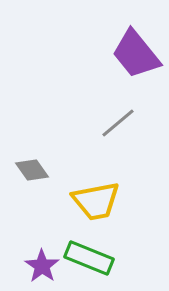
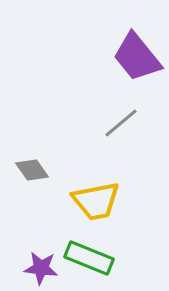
purple trapezoid: moved 1 px right, 3 px down
gray line: moved 3 px right
purple star: moved 1 px left, 2 px down; rotated 28 degrees counterclockwise
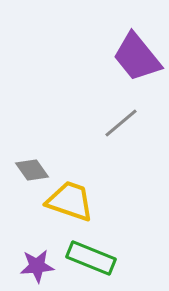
yellow trapezoid: moved 26 px left; rotated 150 degrees counterclockwise
green rectangle: moved 2 px right
purple star: moved 4 px left, 2 px up; rotated 12 degrees counterclockwise
